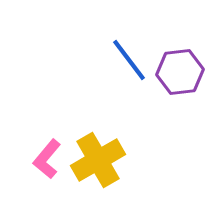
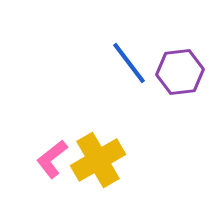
blue line: moved 3 px down
pink L-shape: moved 5 px right; rotated 12 degrees clockwise
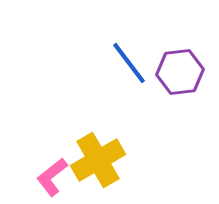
pink L-shape: moved 18 px down
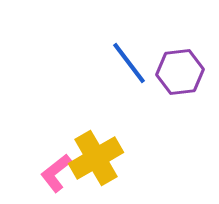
yellow cross: moved 2 px left, 2 px up
pink L-shape: moved 4 px right, 4 px up
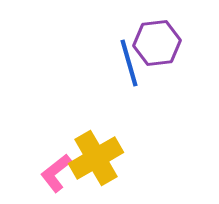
blue line: rotated 21 degrees clockwise
purple hexagon: moved 23 px left, 29 px up
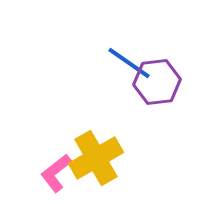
purple hexagon: moved 39 px down
blue line: rotated 39 degrees counterclockwise
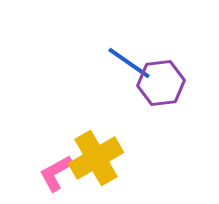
purple hexagon: moved 4 px right, 1 px down
pink L-shape: rotated 9 degrees clockwise
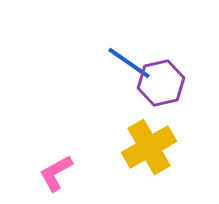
purple hexagon: rotated 6 degrees counterclockwise
yellow cross: moved 53 px right, 11 px up
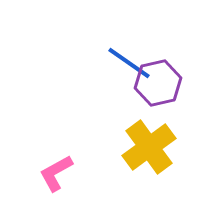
purple hexagon: moved 3 px left
yellow cross: rotated 6 degrees counterclockwise
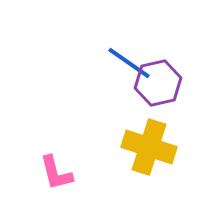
yellow cross: rotated 36 degrees counterclockwise
pink L-shape: rotated 75 degrees counterclockwise
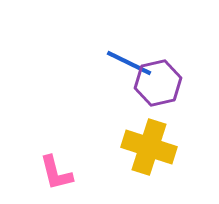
blue line: rotated 9 degrees counterclockwise
